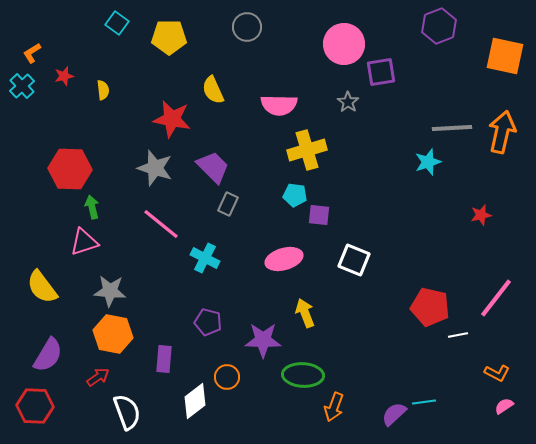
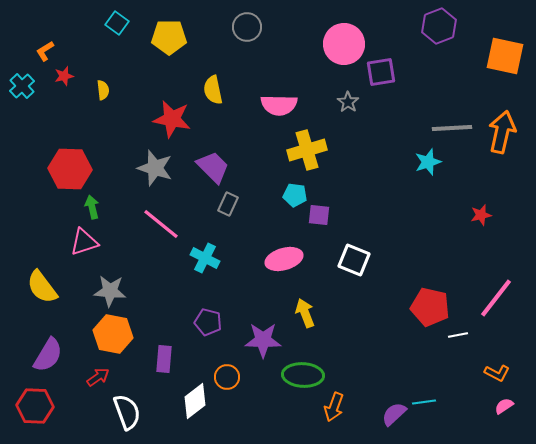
orange L-shape at (32, 53): moved 13 px right, 2 px up
yellow semicircle at (213, 90): rotated 12 degrees clockwise
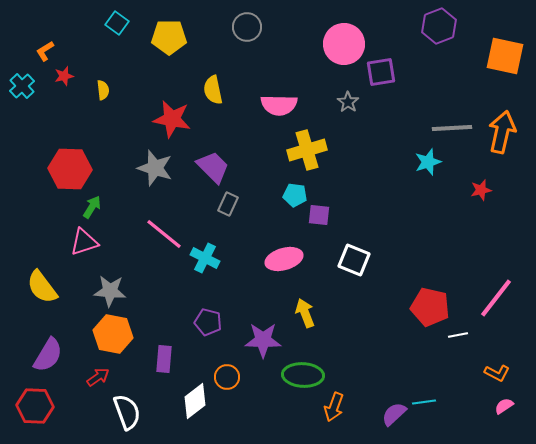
green arrow at (92, 207): rotated 45 degrees clockwise
red star at (481, 215): moved 25 px up
pink line at (161, 224): moved 3 px right, 10 px down
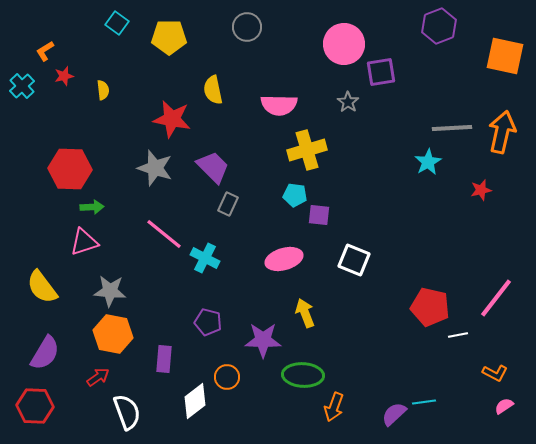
cyan star at (428, 162): rotated 12 degrees counterclockwise
green arrow at (92, 207): rotated 55 degrees clockwise
purple semicircle at (48, 355): moved 3 px left, 2 px up
orange L-shape at (497, 373): moved 2 px left
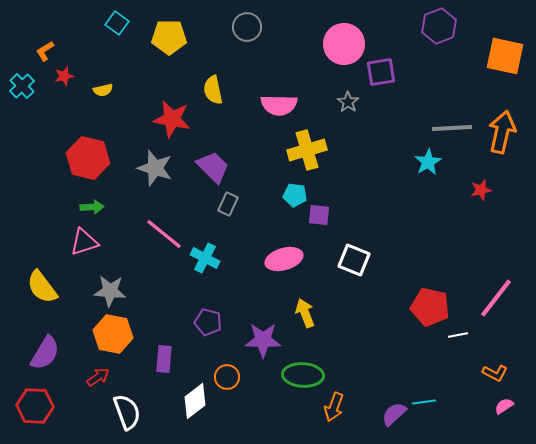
yellow semicircle at (103, 90): rotated 84 degrees clockwise
red hexagon at (70, 169): moved 18 px right, 11 px up; rotated 12 degrees clockwise
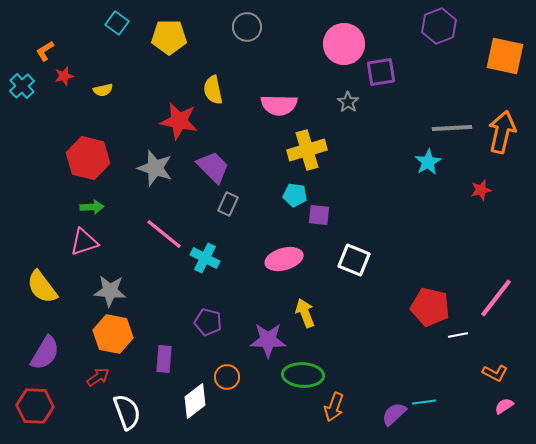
red star at (172, 119): moved 7 px right, 2 px down
purple star at (263, 340): moved 5 px right
